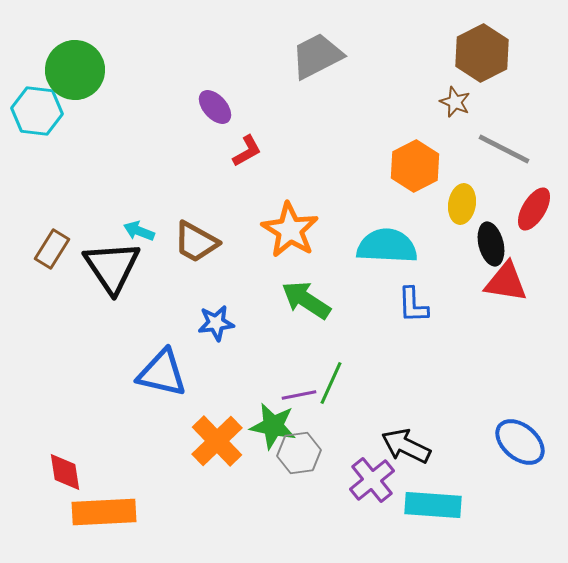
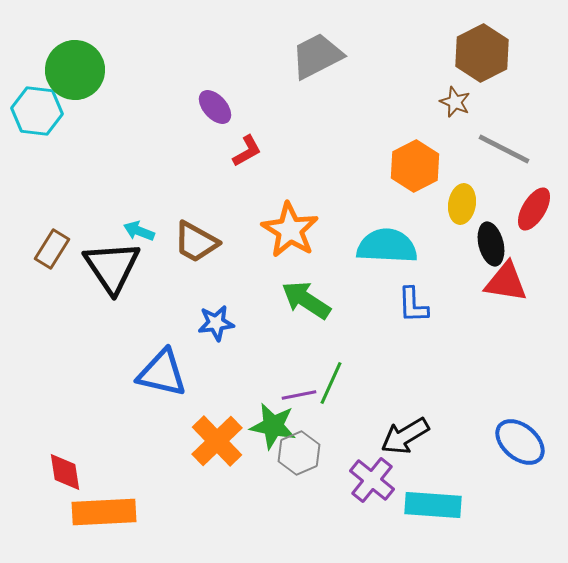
black arrow: moved 1 px left, 10 px up; rotated 57 degrees counterclockwise
gray hexagon: rotated 15 degrees counterclockwise
purple cross: rotated 12 degrees counterclockwise
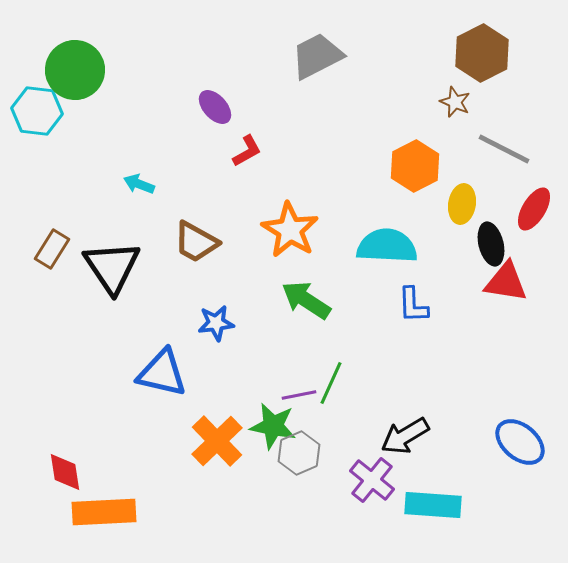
cyan arrow: moved 47 px up
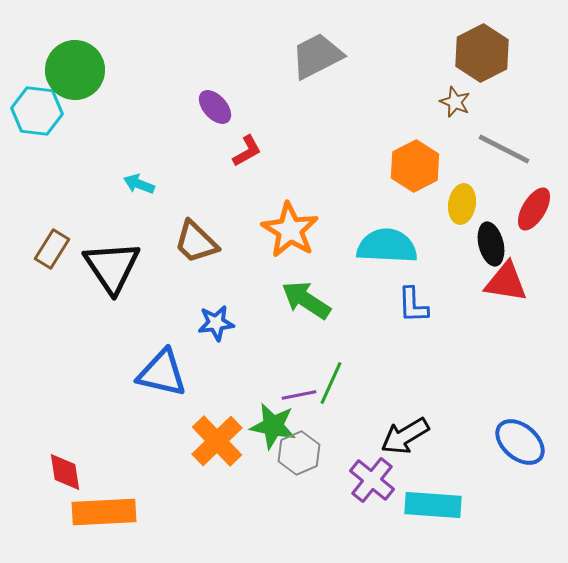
brown trapezoid: rotated 15 degrees clockwise
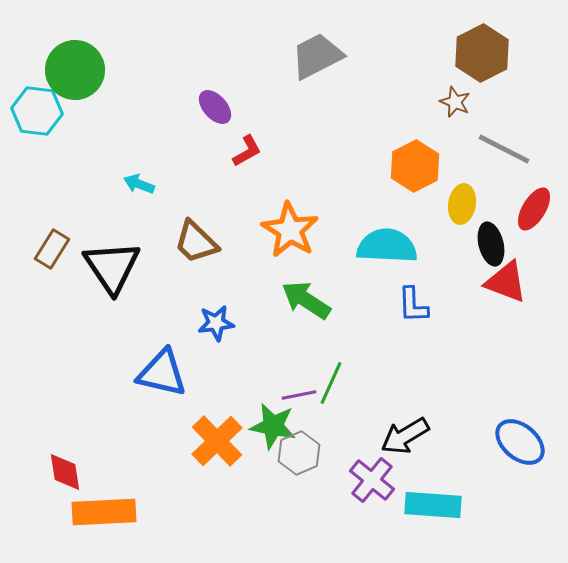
red triangle: rotated 12 degrees clockwise
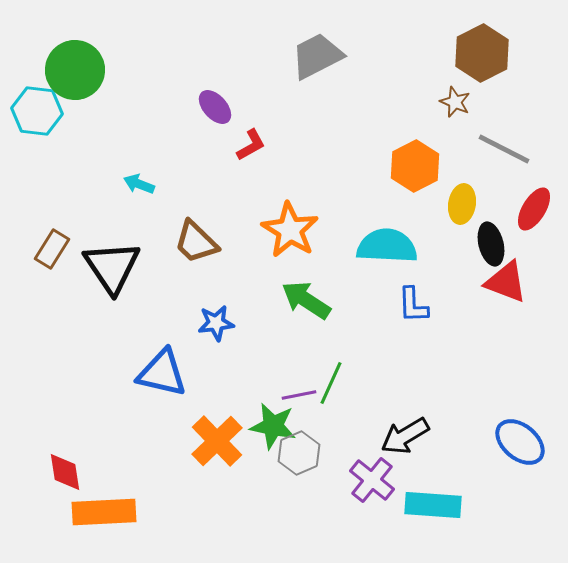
red L-shape: moved 4 px right, 6 px up
